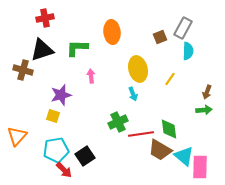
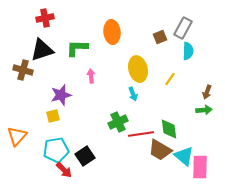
yellow square: rotated 32 degrees counterclockwise
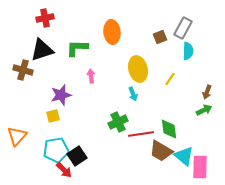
green arrow: rotated 21 degrees counterclockwise
brown trapezoid: moved 1 px right, 1 px down
black square: moved 8 px left
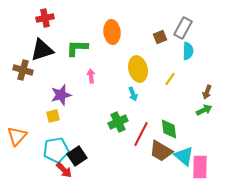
red line: rotated 55 degrees counterclockwise
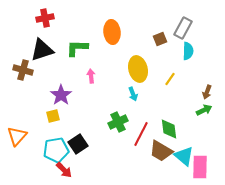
brown square: moved 2 px down
purple star: rotated 20 degrees counterclockwise
black square: moved 1 px right, 12 px up
